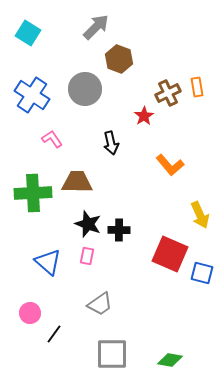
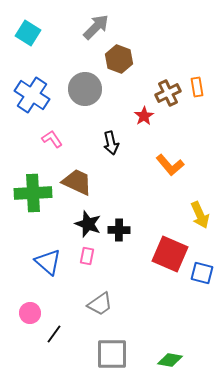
brown trapezoid: rotated 24 degrees clockwise
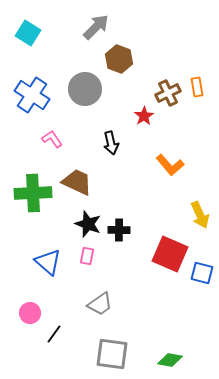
gray square: rotated 8 degrees clockwise
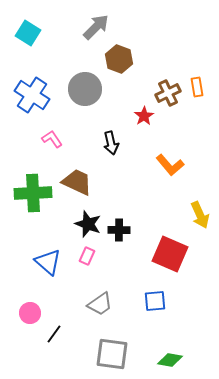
pink rectangle: rotated 12 degrees clockwise
blue square: moved 47 px left, 28 px down; rotated 20 degrees counterclockwise
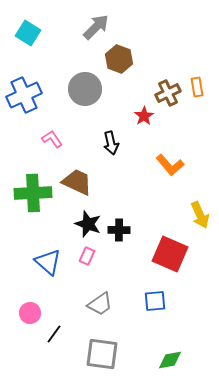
blue cross: moved 8 px left; rotated 32 degrees clockwise
gray square: moved 10 px left
green diamond: rotated 20 degrees counterclockwise
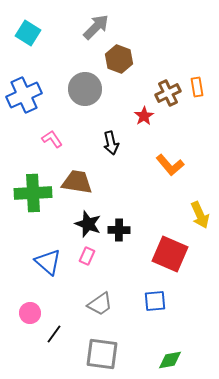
brown trapezoid: rotated 16 degrees counterclockwise
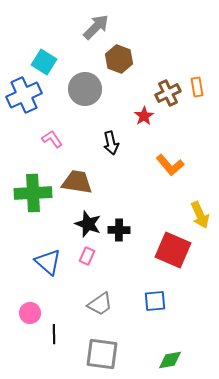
cyan square: moved 16 px right, 29 px down
red square: moved 3 px right, 4 px up
black line: rotated 36 degrees counterclockwise
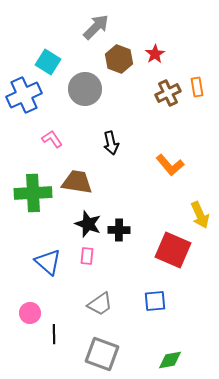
cyan square: moved 4 px right
red star: moved 11 px right, 62 px up
pink rectangle: rotated 18 degrees counterclockwise
gray square: rotated 12 degrees clockwise
